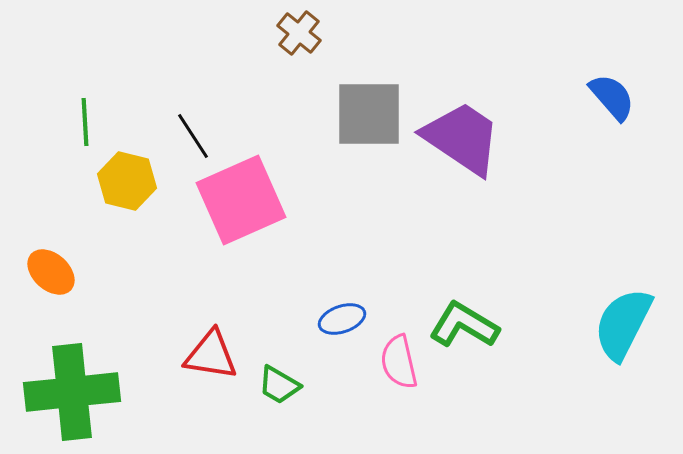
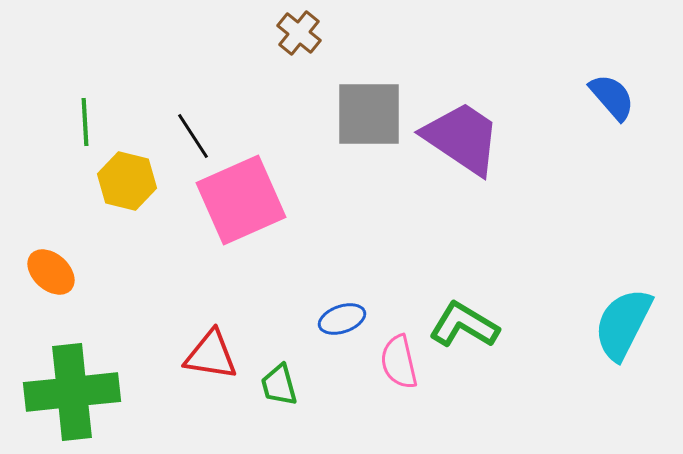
green trapezoid: rotated 45 degrees clockwise
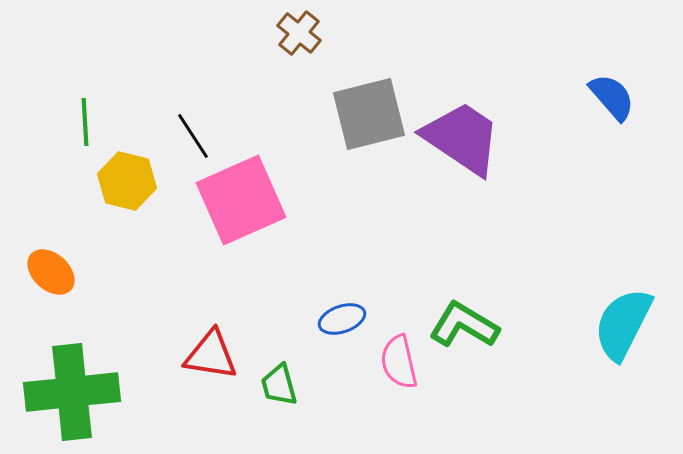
gray square: rotated 14 degrees counterclockwise
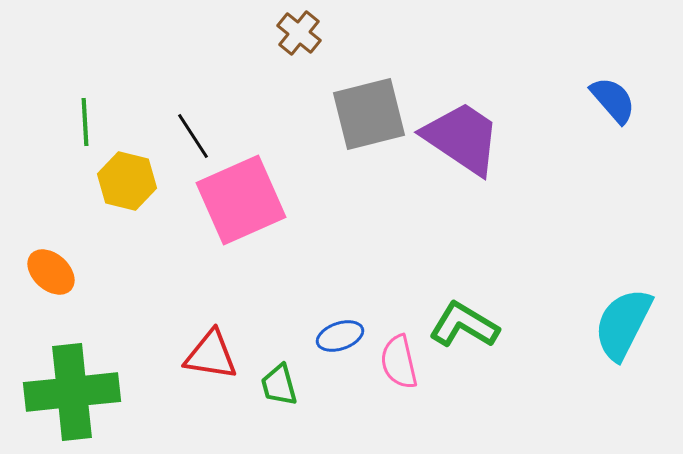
blue semicircle: moved 1 px right, 3 px down
blue ellipse: moved 2 px left, 17 px down
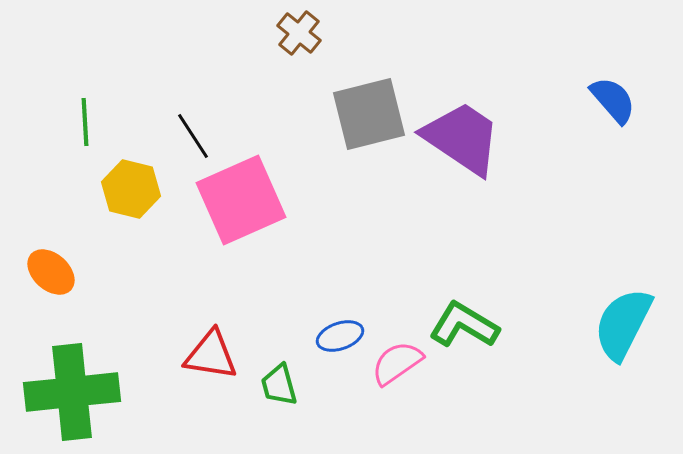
yellow hexagon: moved 4 px right, 8 px down
pink semicircle: moved 2 px left, 1 px down; rotated 68 degrees clockwise
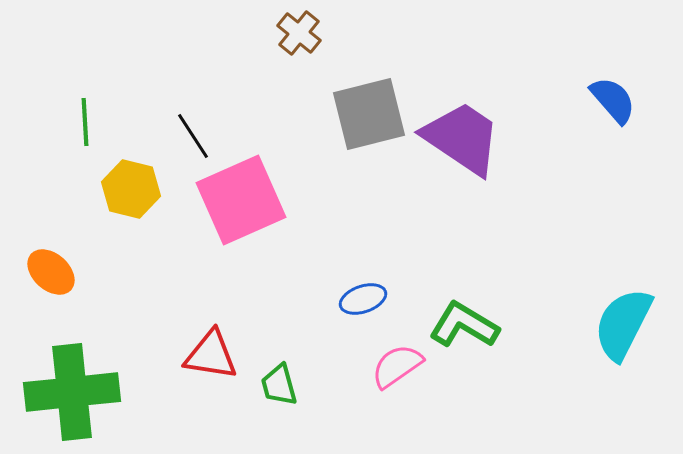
blue ellipse: moved 23 px right, 37 px up
pink semicircle: moved 3 px down
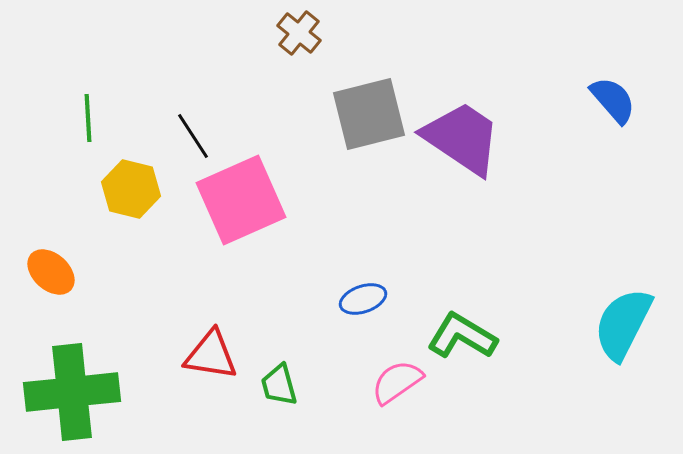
green line: moved 3 px right, 4 px up
green L-shape: moved 2 px left, 11 px down
pink semicircle: moved 16 px down
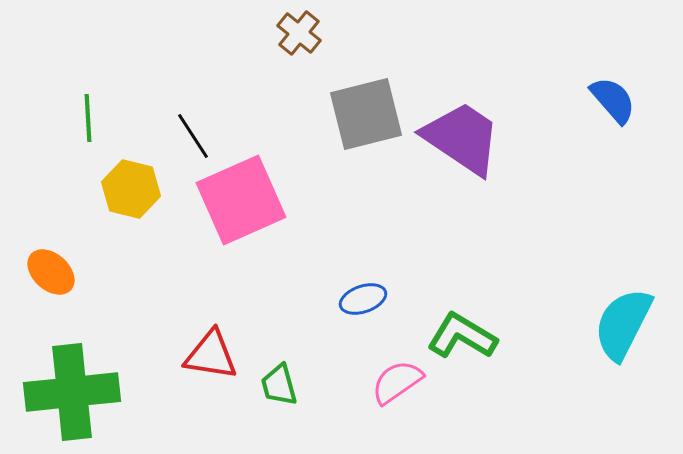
gray square: moved 3 px left
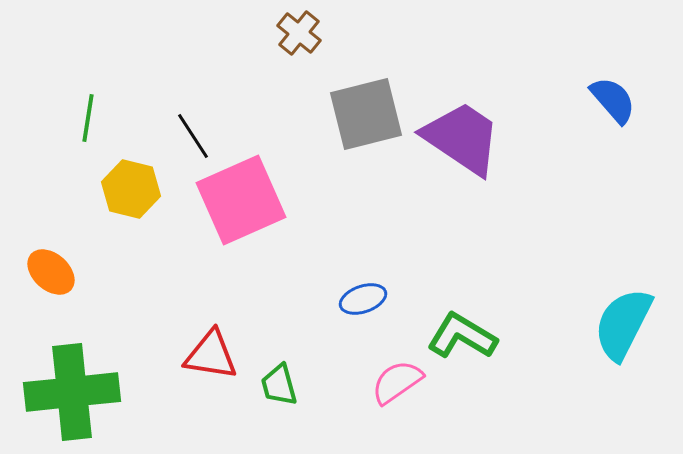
green line: rotated 12 degrees clockwise
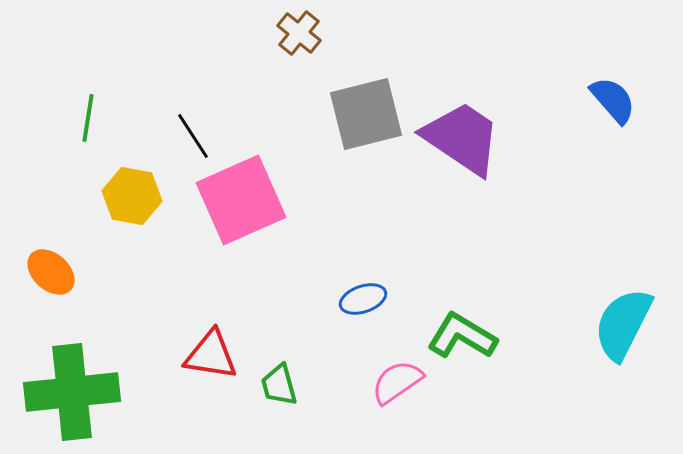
yellow hexagon: moved 1 px right, 7 px down; rotated 4 degrees counterclockwise
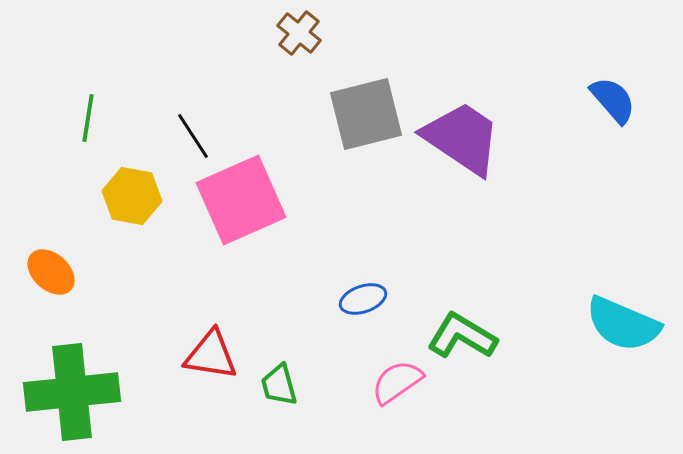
cyan semicircle: rotated 94 degrees counterclockwise
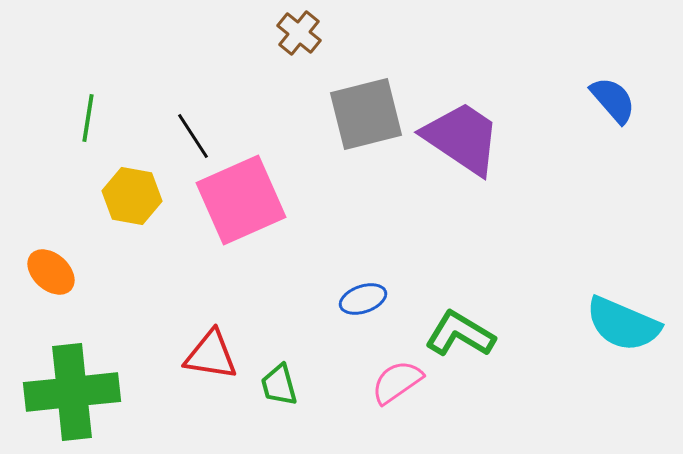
green L-shape: moved 2 px left, 2 px up
